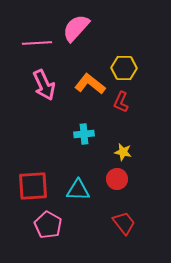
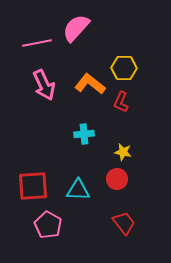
pink line: rotated 8 degrees counterclockwise
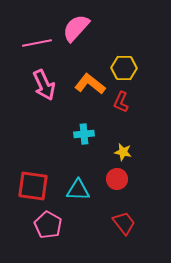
red square: rotated 12 degrees clockwise
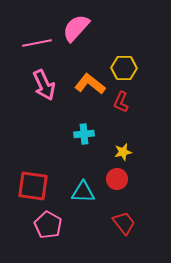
yellow star: rotated 24 degrees counterclockwise
cyan triangle: moved 5 px right, 2 px down
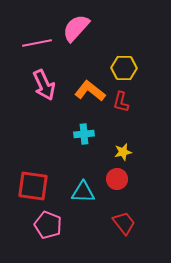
orange L-shape: moved 7 px down
red L-shape: rotated 10 degrees counterclockwise
pink pentagon: rotated 8 degrees counterclockwise
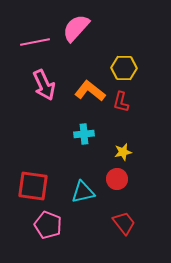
pink line: moved 2 px left, 1 px up
cyan triangle: rotated 15 degrees counterclockwise
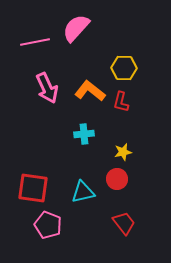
pink arrow: moved 3 px right, 3 px down
red square: moved 2 px down
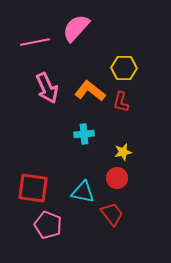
red circle: moved 1 px up
cyan triangle: rotated 25 degrees clockwise
red trapezoid: moved 12 px left, 9 px up
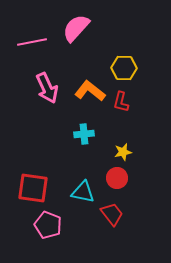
pink line: moved 3 px left
